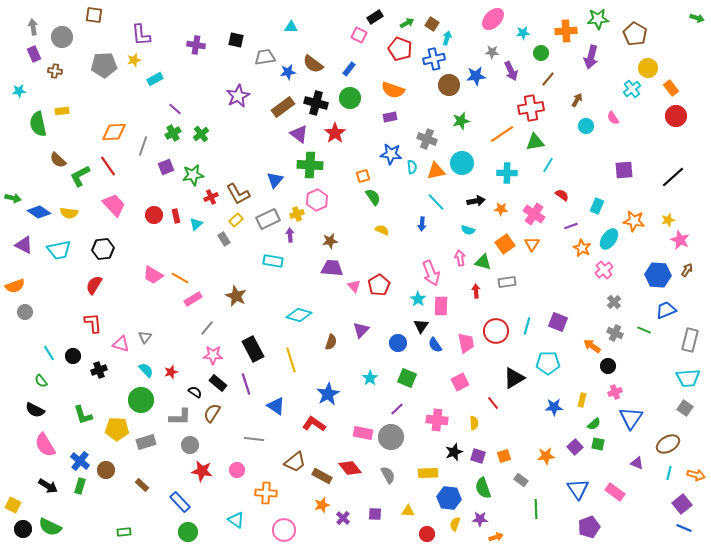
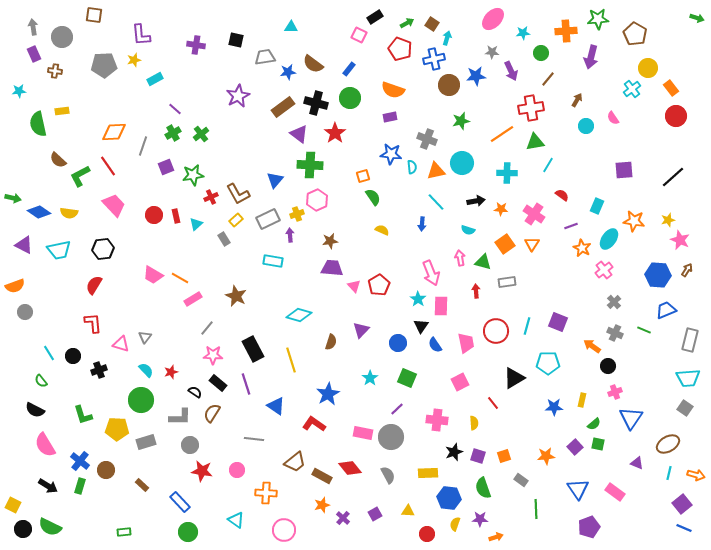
purple square at (375, 514): rotated 32 degrees counterclockwise
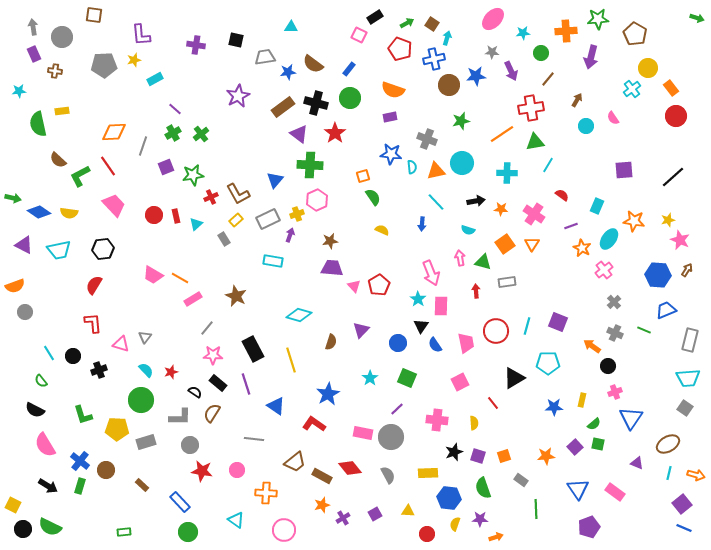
purple arrow at (290, 235): rotated 24 degrees clockwise
purple cross at (343, 518): rotated 16 degrees clockwise
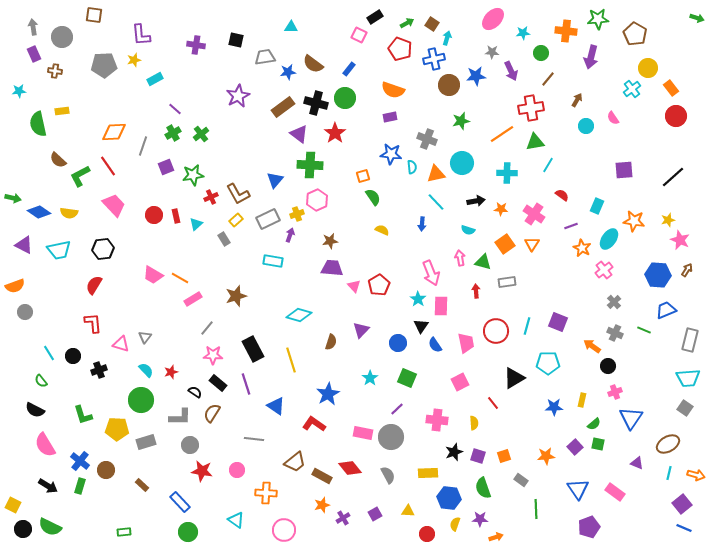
orange cross at (566, 31): rotated 10 degrees clockwise
green circle at (350, 98): moved 5 px left
orange triangle at (436, 171): moved 3 px down
brown star at (236, 296): rotated 30 degrees clockwise
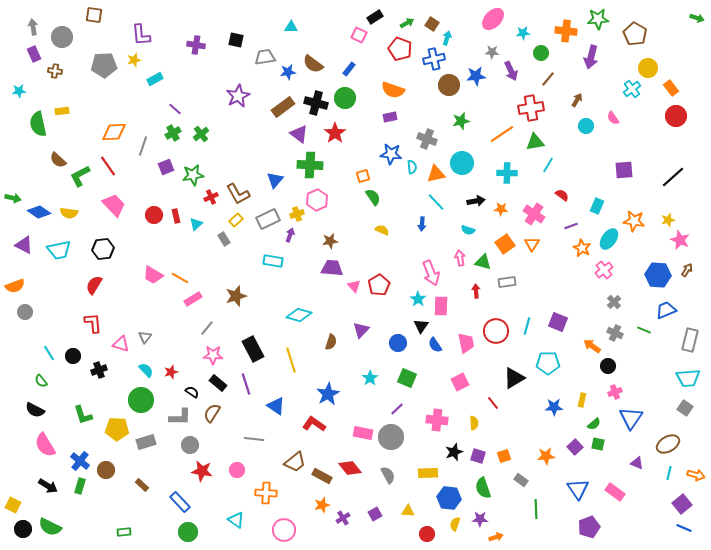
black semicircle at (195, 392): moved 3 px left
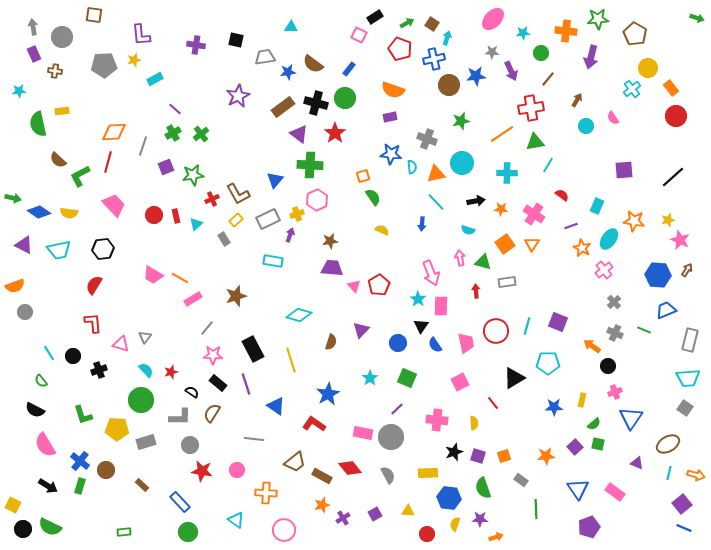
red line at (108, 166): moved 4 px up; rotated 50 degrees clockwise
red cross at (211, 197): moved 1 px right, 2 px down
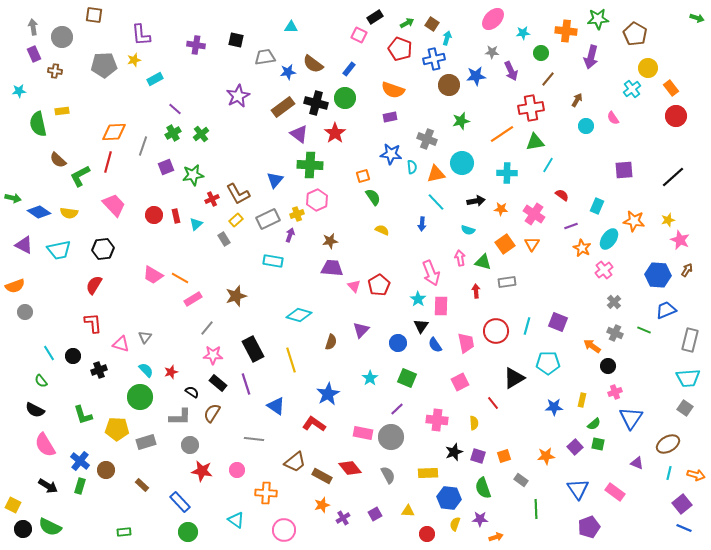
green circle at (141, 400): moved 1 px left, 3 px up
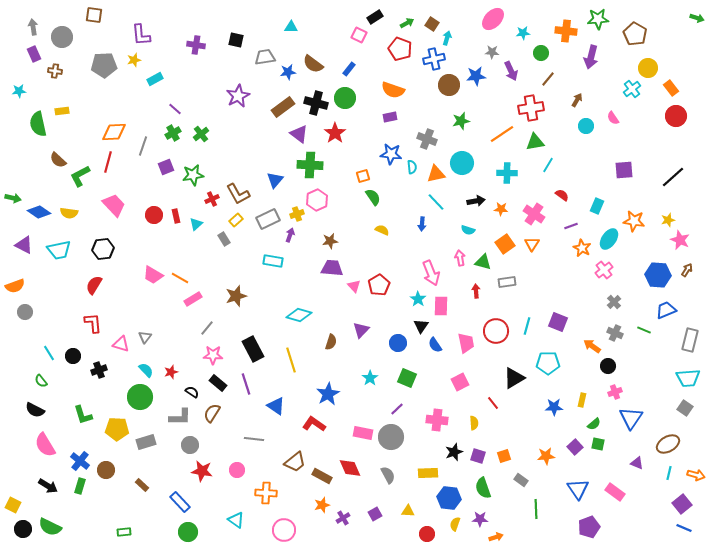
red diamond at (350, 468): rotated 15 degrees clockwise
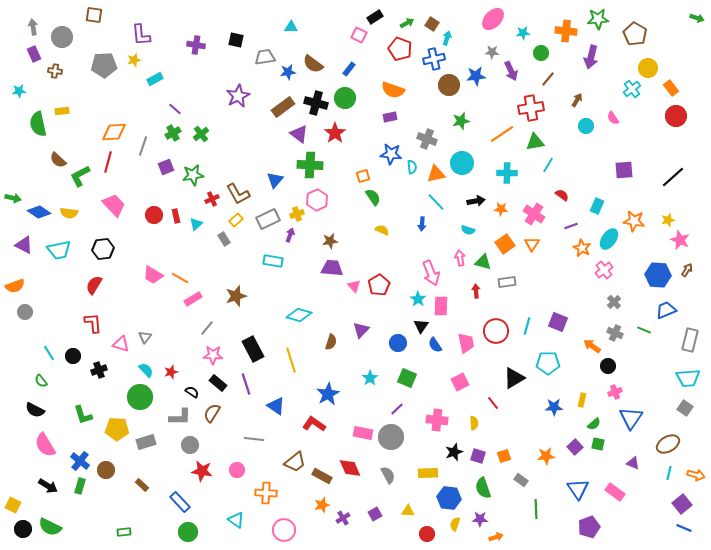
purple triangle at (637, 463): moved 4 px left
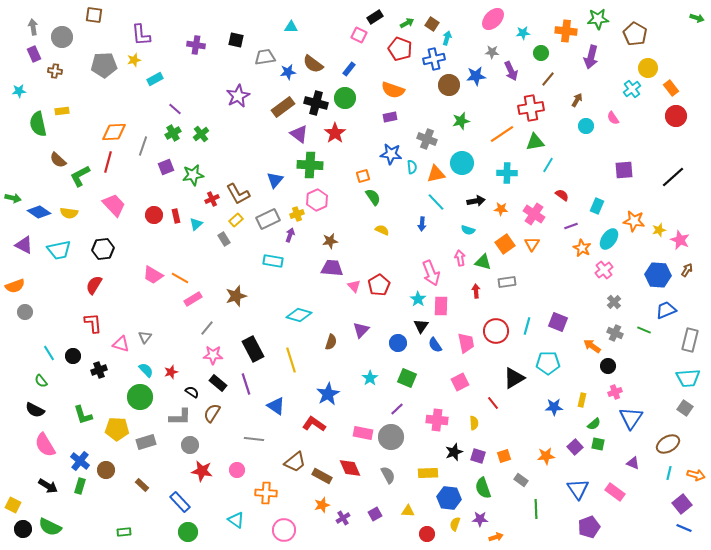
yellow star at (668, 220): moved 9 px left, 10 px down
